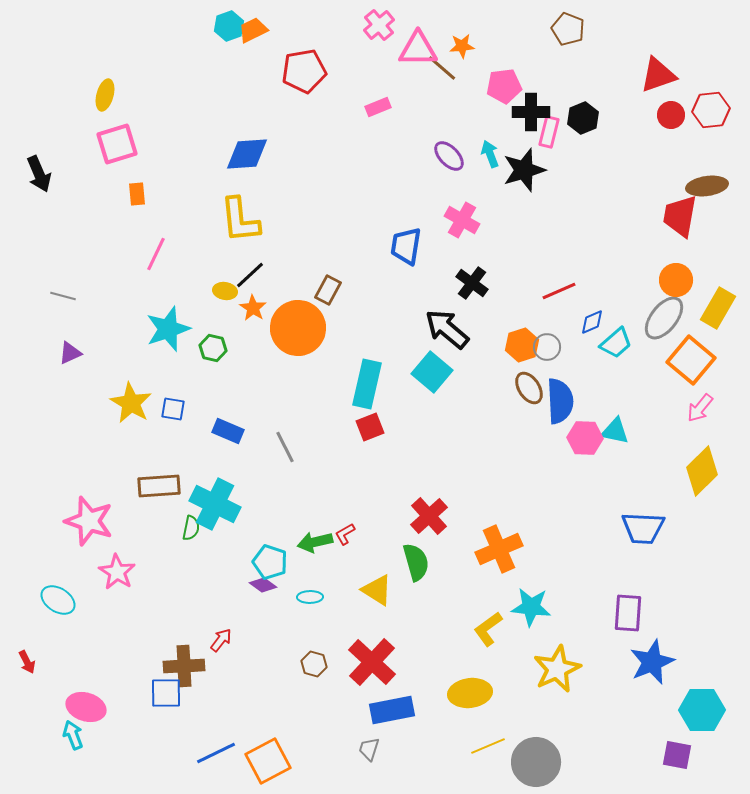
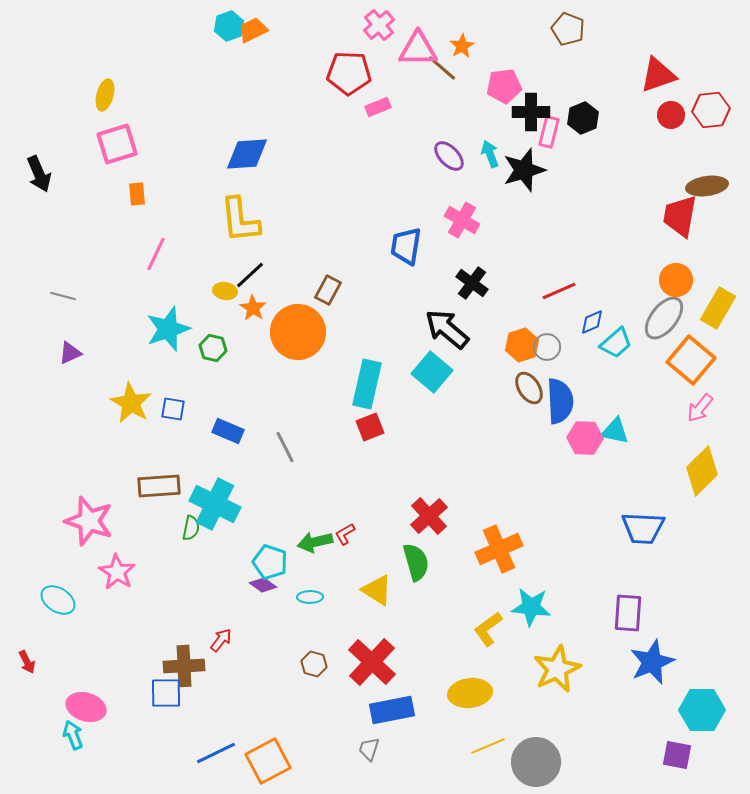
orange star at (462, 46): rotated 25 degrees counterclockwise
red pentagon at (304, 71): moved 45 px right, 2 px down; rotated 12 degrees clockwise
orange circle at (298, 328): moved 4 px down
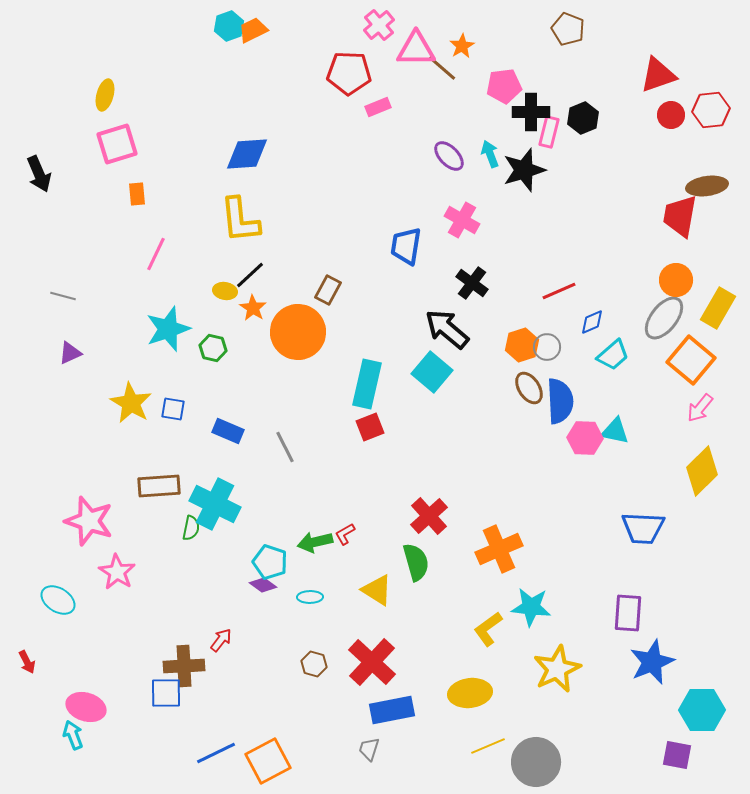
pink triangle at (418, 49): moved 2 px left
cyan trapezoid at (616, 343): moved 3 px left, 12 px down
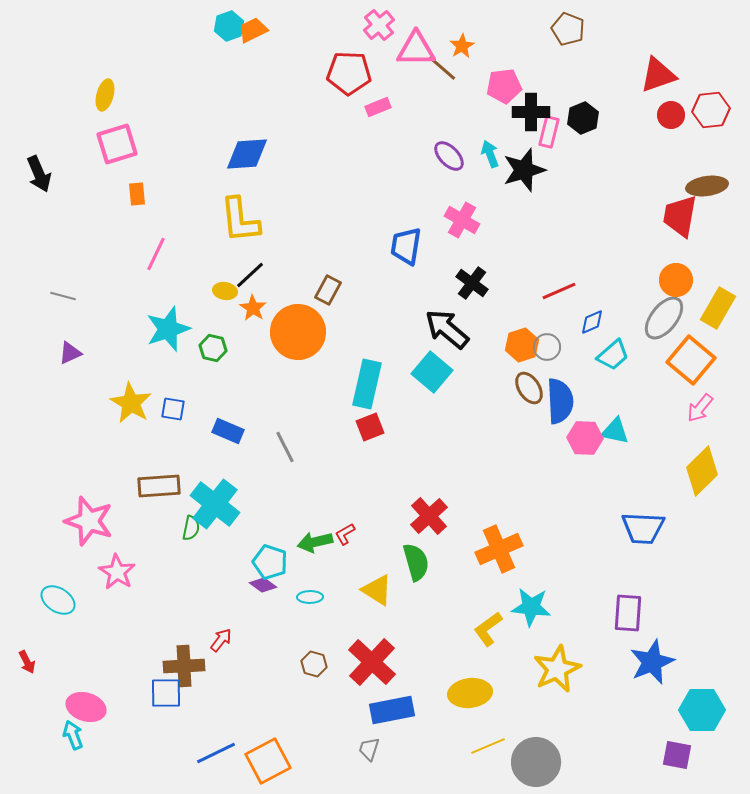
cyan cross at (215, 504): rotated 12 degrees clockwise
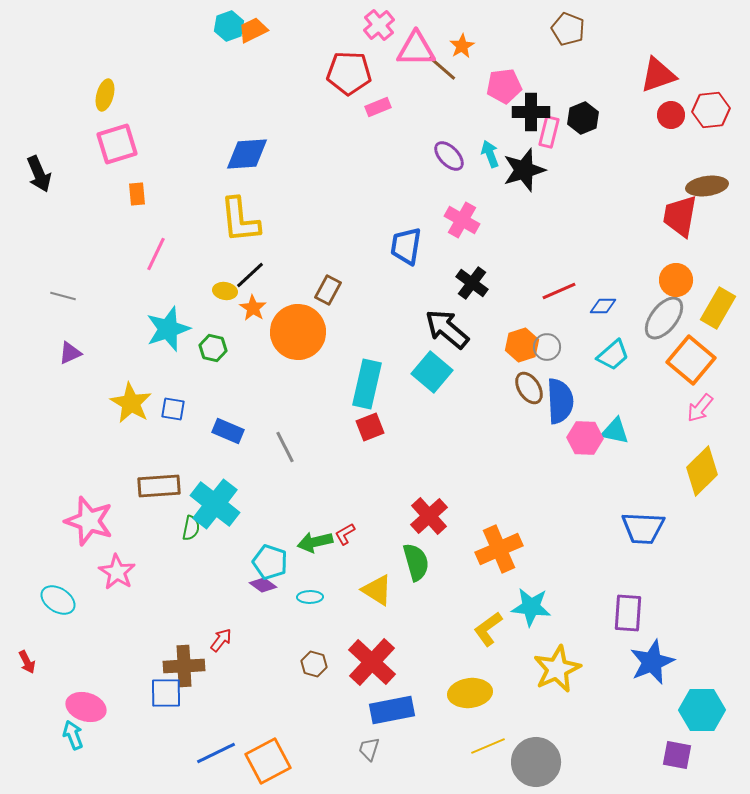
blue diamond at (592, 322): moved 11 px right, 16 px up; rotated 24 degrees clockwise
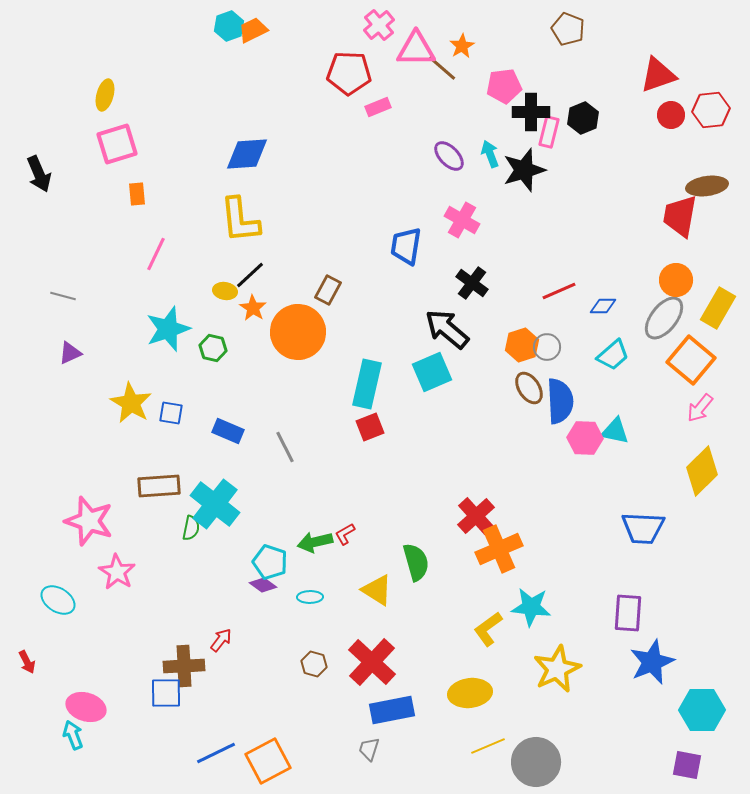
cyan square at (432, 372): rotated 27 degrees clockwise
blue square at (173, 409): moved 2 px left, 4 px down
red cross at (429, 516): moved 47 px right
purple square at (677, 755): moved 10 px right, 10 px down
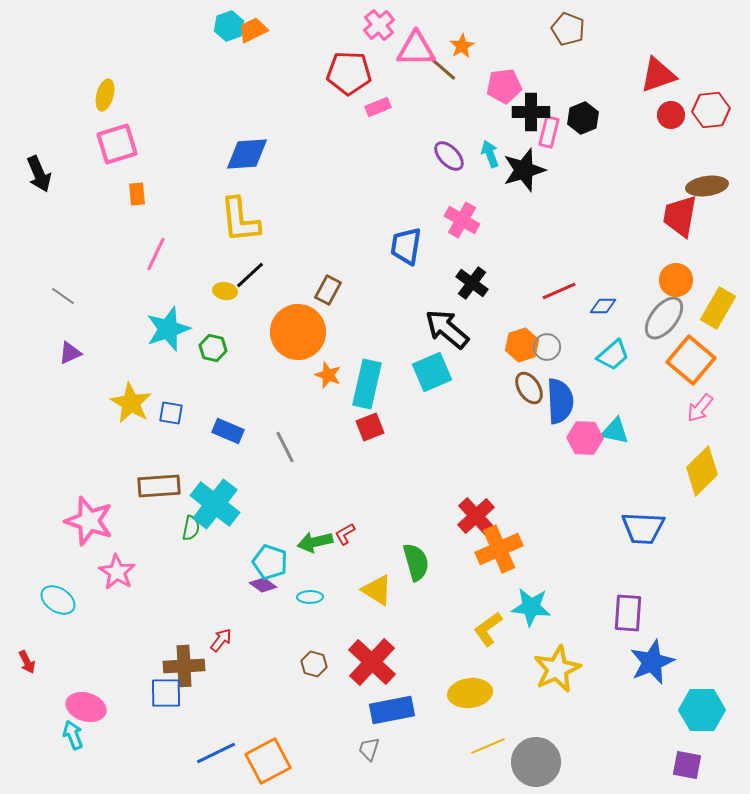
gray line at (63, 296): rotated 20 degrees clockwise
orange star at (253, 308): moved 75 px right, 67 px down; rotated 12 degrees counterclockwise
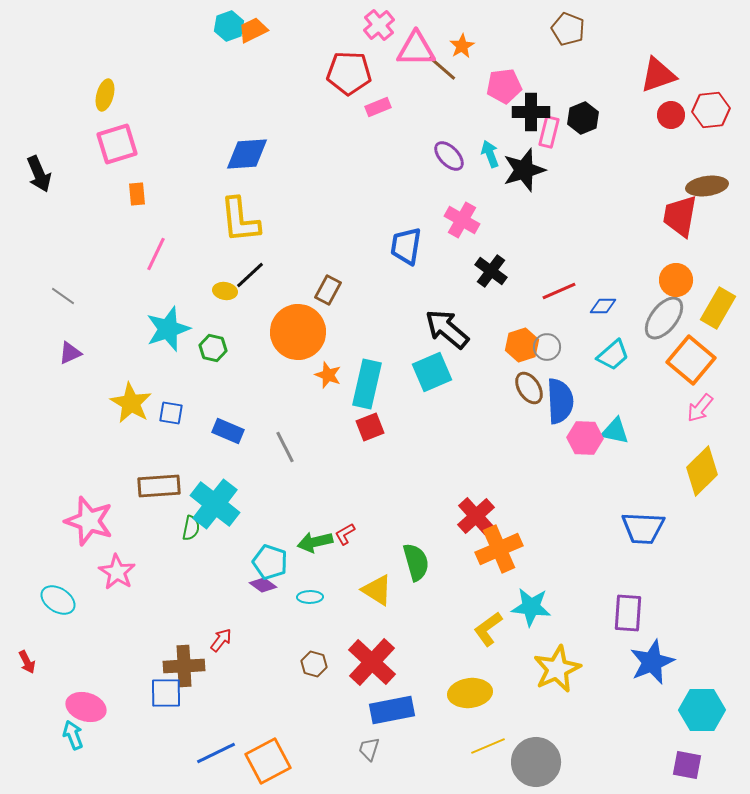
black cross at (472, 283): moved 19 px right, 12 px up
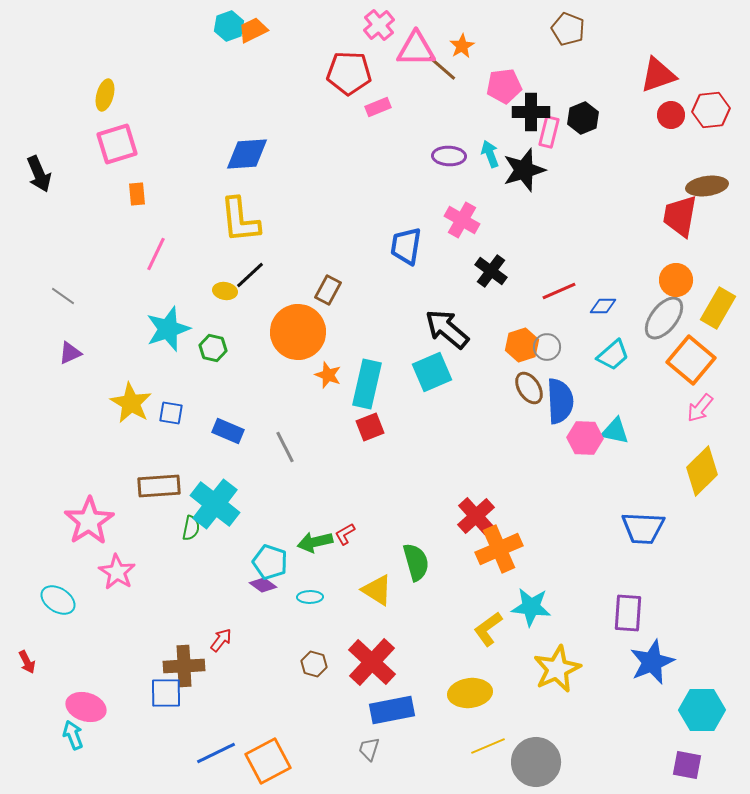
purple ellipse at (449, 156): rotated 44 degrees counterclockwise
pink star at (89, 521): rotated 21 degrees clockwise
